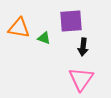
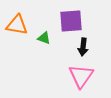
orange triangle: moved 2 px left, 3 px up
pink triangle: moved 3 px up
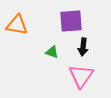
green triangle: moved 8 px right, 14 px down
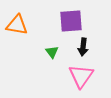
green triangle: rotated 32 degrees clockwise
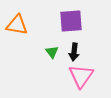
black arrow: moved 9 px left, 5 px down
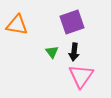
purple square: moved 1 px right, 1 px down; rotated 15 degrees counterclockwise
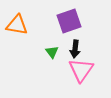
purple square: moved 3 px left, 1 px up
black arrow: moved 1 px right, 3 px up
pink triangle: moved 6 px up
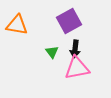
purple square: rotated 10 degrees counterclockwise
pink triangle: moved 4 px left, 2 px up; rotated 44 degrees clockwise
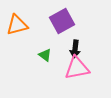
purple square: moved 7 px left
orange triangle: rotated 25 degrees counterclockwise
green triangle: moved 7 px left, 3 px down; rotated 16 degrees counterclockwise
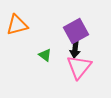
purple square: moved 14 px right, 10 px down
pink triangle: moved 2 px right, 1 px up; rotated 40 degrees counterclockwise
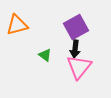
purple square: moved 4 px up
